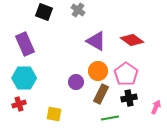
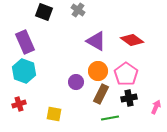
purple rectangle: moved 2 px up
cyan hexagon: moved 7 px up; rotated 20 degrees clockwise
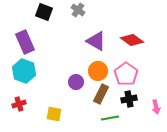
black cross: moved 1 px down
pink arrow: rotated 144 degrees clockwise
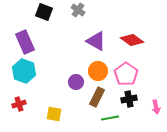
brown rectangle: moved 4 px left, 3 px down
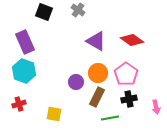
orange circle: moved 2 px down
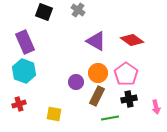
brown rectangle: moved 1 px up
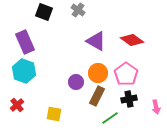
red cross: moved 2 px left, 1 px down; rotated 24 degrees counterclockwise
green line: rotated 24 degrees counterclockwise
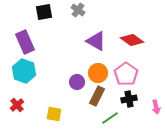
black square: rotated 30 degrees counterclockwise
purple circle: moved 1 px right
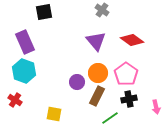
gray cross: moved 24 px right
purple triangle: rotated 20 degrees clockwise
red cross: moved 2 px left, 5 px up; rotated 16 degrees counterclockwise
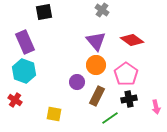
orange circle: moved 2 px left, 8 px up
